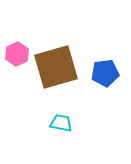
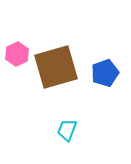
blue pentagon: rotated 12 degrees counterclockwise
cyan trapezoid: moved 6 px right, 7 px down; rotated 80 degrees counterclockwise
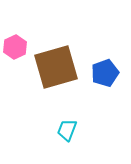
pink hexagon: moved 2 px left, 7 px up
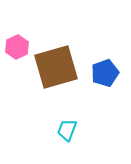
pink hexagon: moved 2 px right
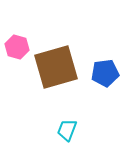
pink hexagon: rotated 20 degrees counterclockwise
blue pentagon: rotated 12 degrees clockwise
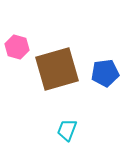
brown square: moved 1 px right, 2 px down
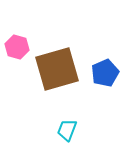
blue pentagon: rotated 16 degrees counterclockwise
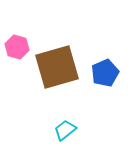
brown square: moved 2 px up
cyan trapezoid: moved 2 px left; rotated 30 degrees clockwise
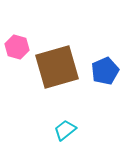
blue pentagon: moved 2 px up
